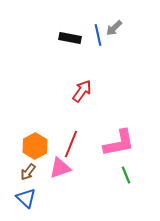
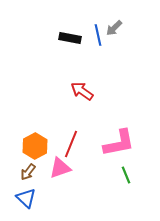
red arrow: rotated 90 degrees counterclockwise
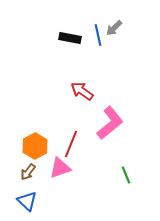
pink L-shape: moved 9 px left, 20 px up; rotated 28 degrees counterclockwise
blue triangle: moved 1 px right, 3 px down
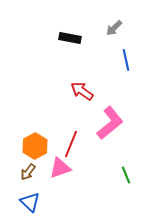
blue line: moved 28 px right, 25 px down
blue triangle: moved 3 px right, 1 px down
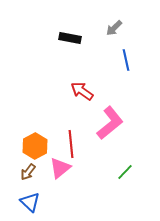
red line: rotated 28 degrees counterclockwise
pink triangle: rotated 20 degrees counterclockwise
green line: moved 1 px left, 3 px up; rotated 66 degrees clockwise
